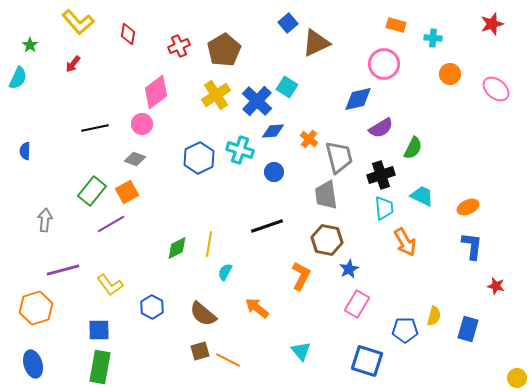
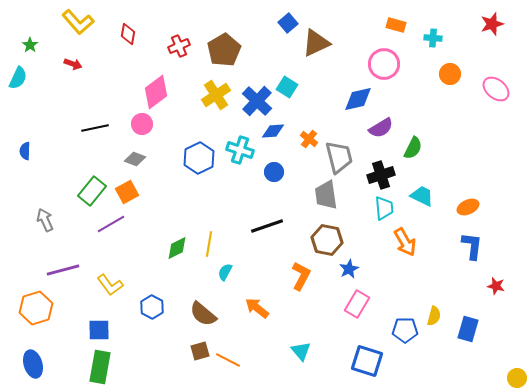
red arrow at (73, 64): rotated 108 degrees counterclockwise
gray arrow at (45, 220): rotated 30 degrees counterclockwise
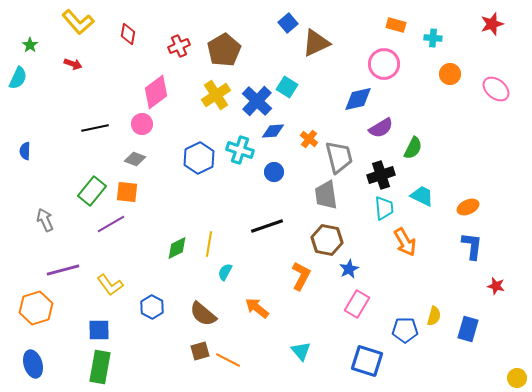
orange square at (127, 192): rotated 35 degrees clockwise
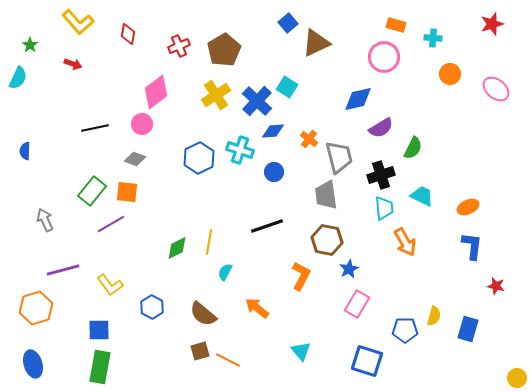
pink circle at (384, 64): moved 7 px up
yellow line at (209, 244): moved 2 px up
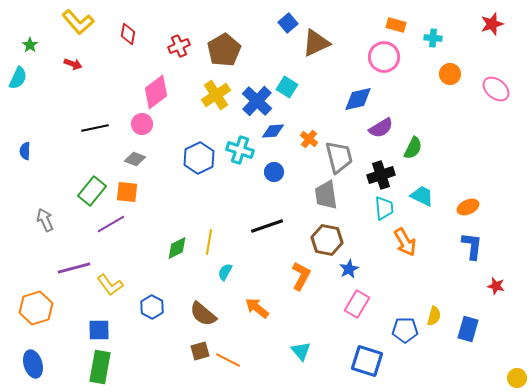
purple line at (63, 270): moved 11 px right, 2 px up
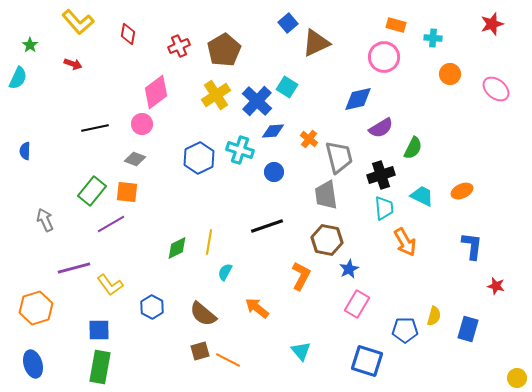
orange ellipse at (468, 207): moved 6 px left, 16 px up
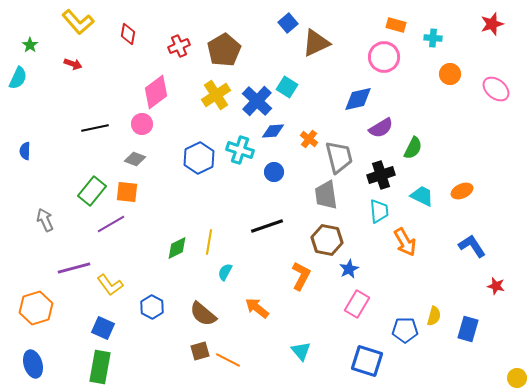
cyan trapezoid at (384, 208): moved 5 px left, 3 px down
blue L-shape at (472, 246): rotated 40 degrees counterclockwise
blue square at (99, 330): moved 4 px right, 2 px up; rotated 25 degrees clockwise
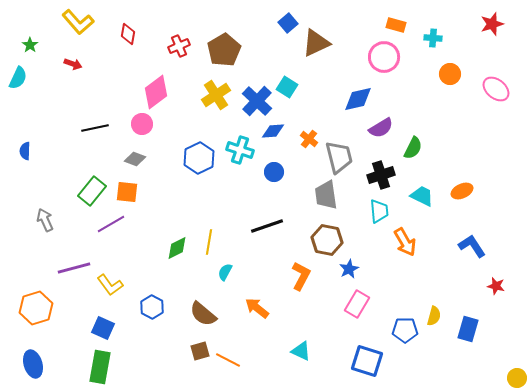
cyan triangle at (301, 351): rotated 25 degrees counterclockwise
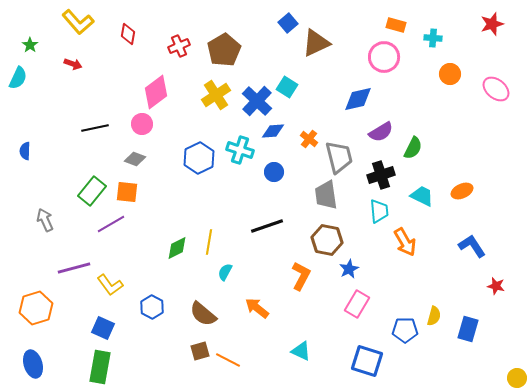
purple semicircle at (381, 128): moved 4 px down
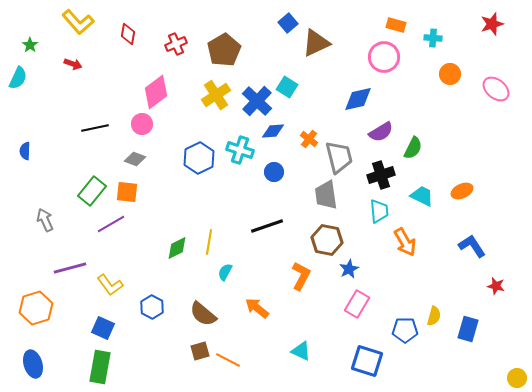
red cross at (179, 46): moved 3 px left, 2 px up
purple line at (74, 268): moved 4 px left
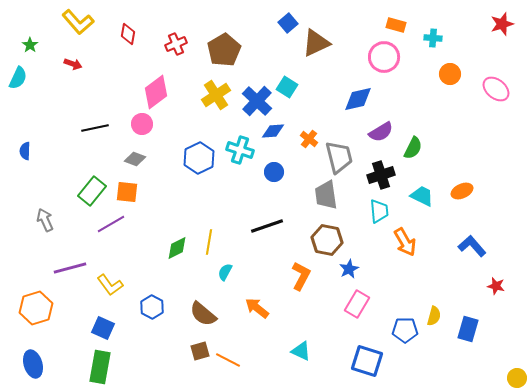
red star at (492, 24): moved 10 px right
blue L-shape at (472, 246): rotated 8 degrees counterclockwise
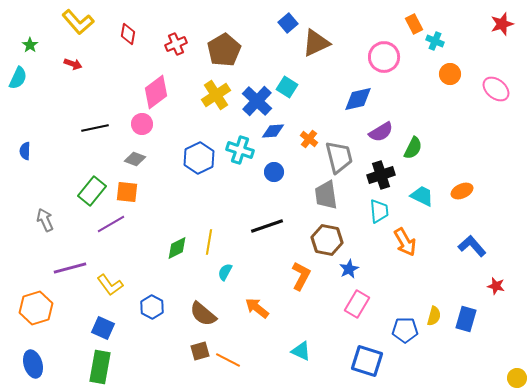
orange rectangle at (396, 25): moved 18 px right, 1 px up; rotated 48 degrees clockwise
cyan cross at (433, 38): moved 2 px right, 3 px down; rotated 18 degrees clockwise
blue rectangle at (468, 329): moved 2 px left, 10 px up
